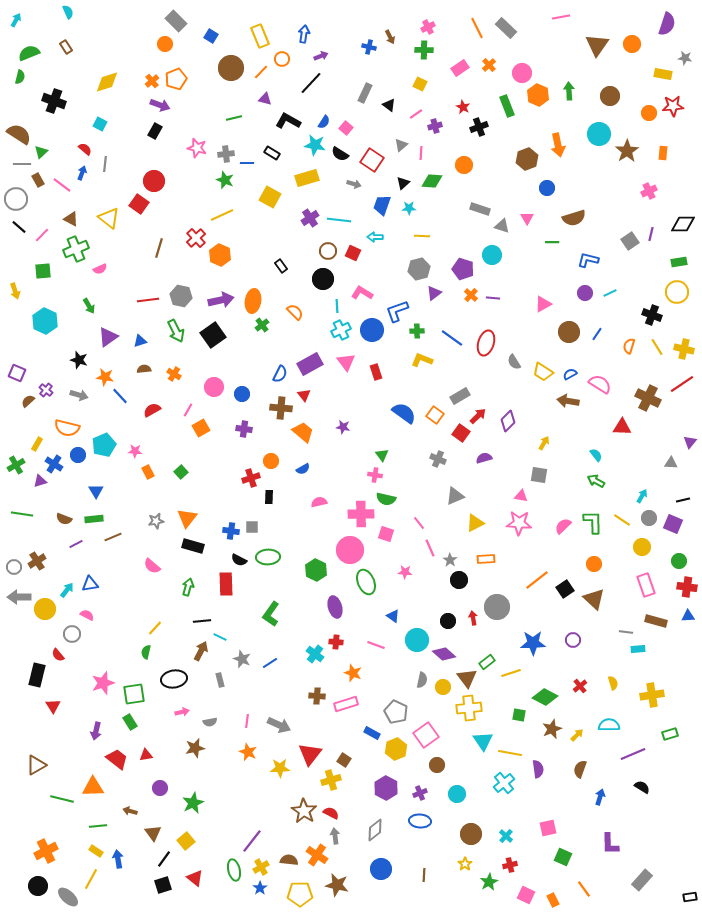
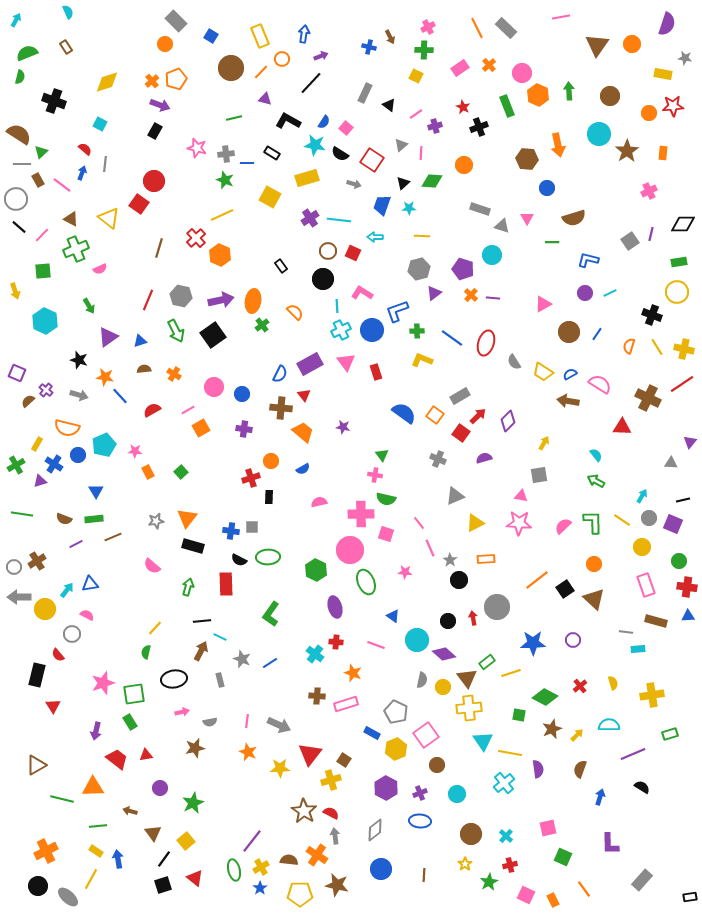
green semicircle at (29, 53): moved 2 px left
yellow square at (420, 84): moved 4 px left, 8 px up
brown hexagon at (527, 159): rotated 25 degrees clockwise
red line at (148, 300): rotated 60 degrees counterclockwise
pink line at (188, 410): rotated 32 degrees clockwise
gray square at (539, 475): rotated 18 degrees counterclockwise
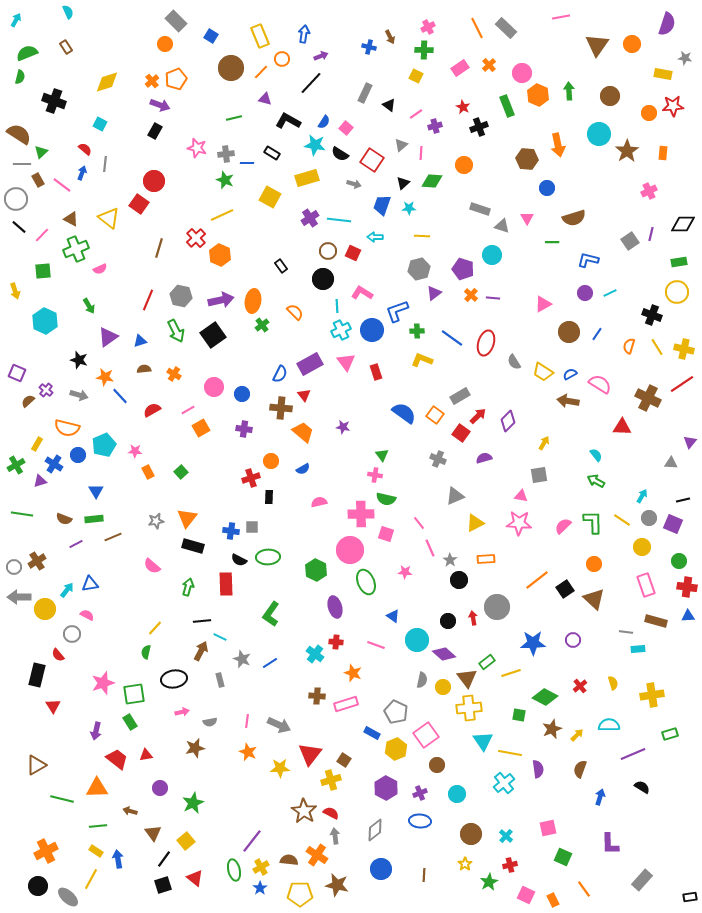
orange triangle at (93, 787): moved 4 px right, 1 px down
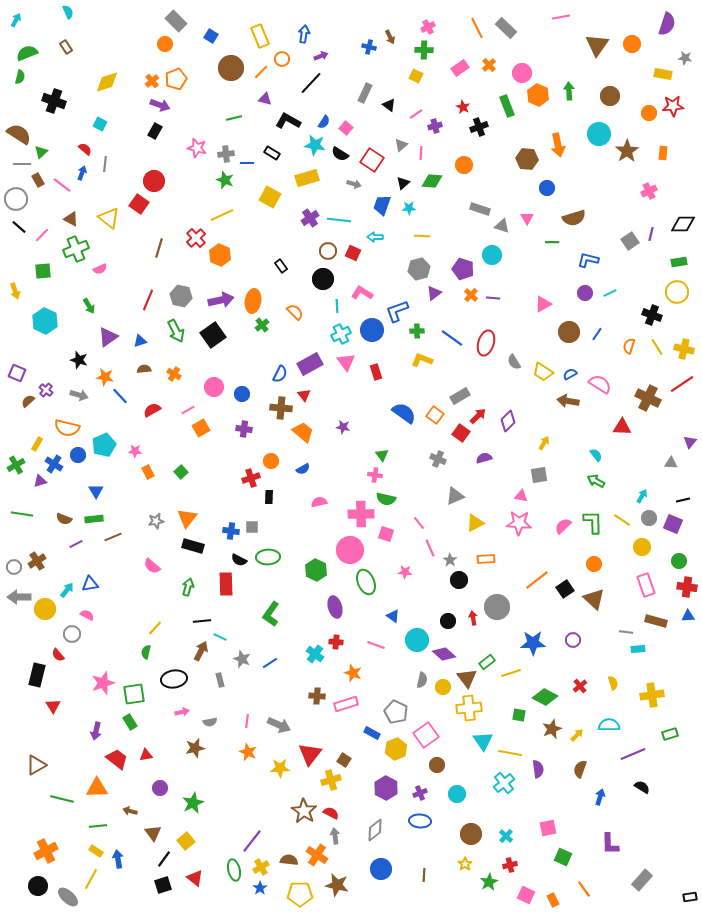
cyan cross at (341, 330): moved 4 px down
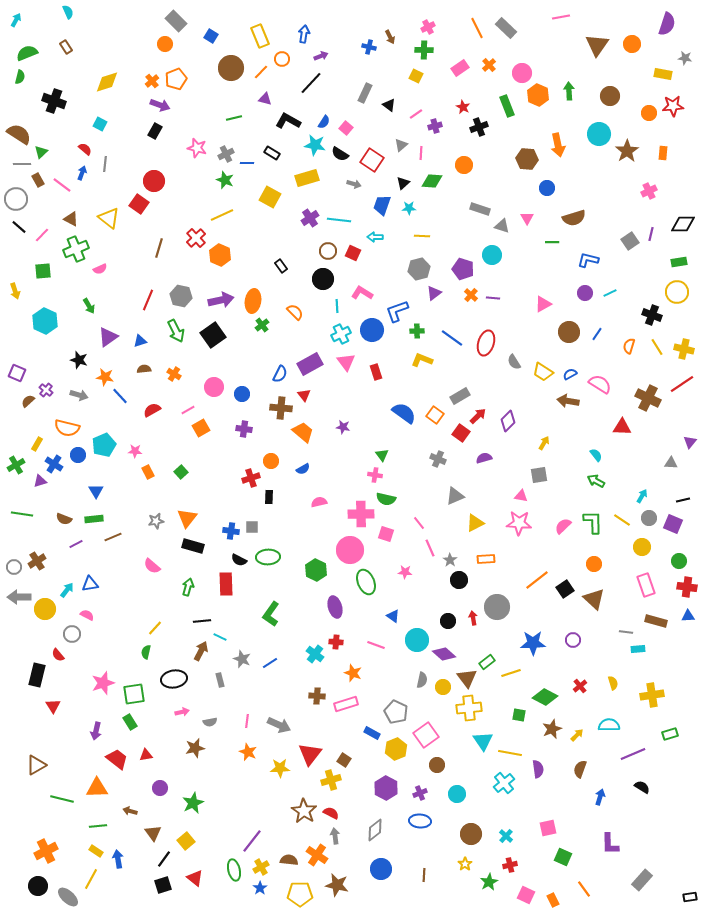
gray cross at (226, 154): rotated 21 degrees counterclockwise
